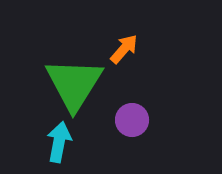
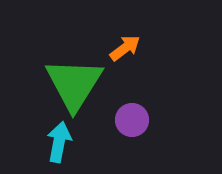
orange arrow: moved 1 px right, 1 px up; rotated 12 degrees clockwise
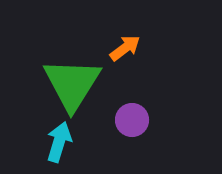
green triangle: moved 2 px left
cyan arrow: rotated 6 degrees clockwise
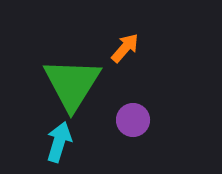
orange arrow: rotated 12 degrees counterclockwise
purple circle: moved 1 px right
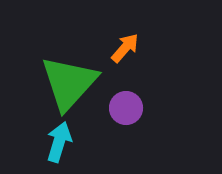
green triangle: moved 3 px left, 1 px up; rotated 10 degrees clockwise
purple circle: moved 7 px left, 12 px up
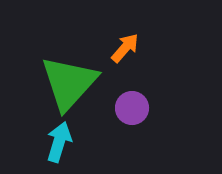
purple circle: moved 6 px right
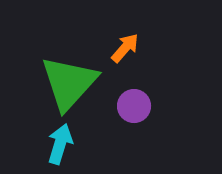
purple circle: moved 2 px right, 2 px up
cyan arrow: moved 1 px right, 2 px down
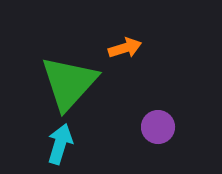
orange arrow: rotated 32 degrees clockwise
purple circle: moved 24 px right, 21 px down
